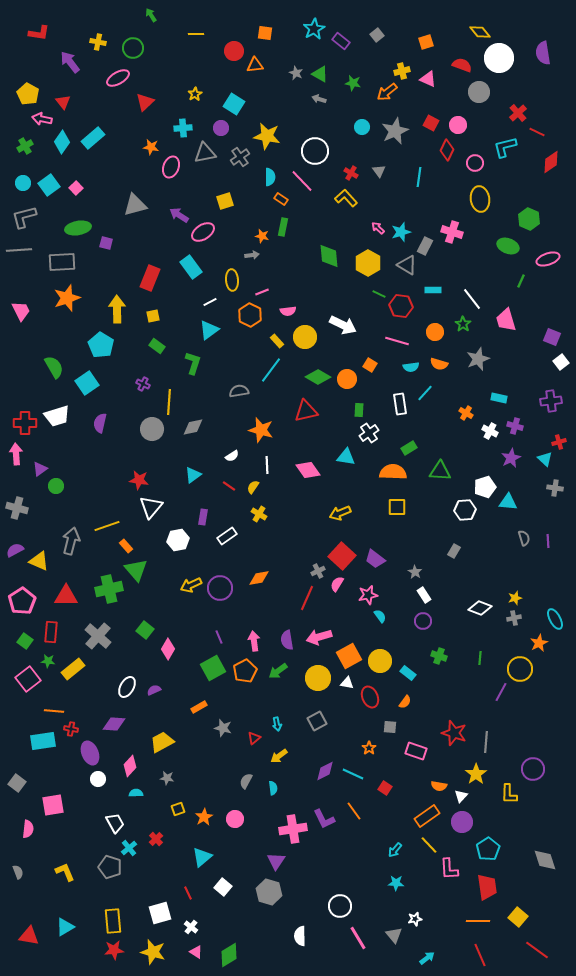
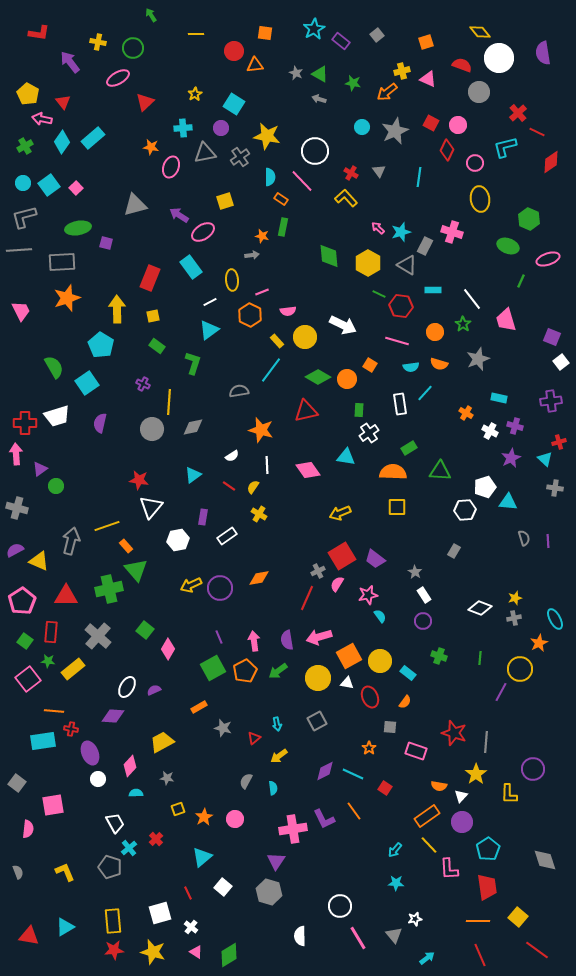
red square at (342, 556): rotated 16 degrees clockwise
purple diamond at (114, 724): moved 1 px left, 8 px up
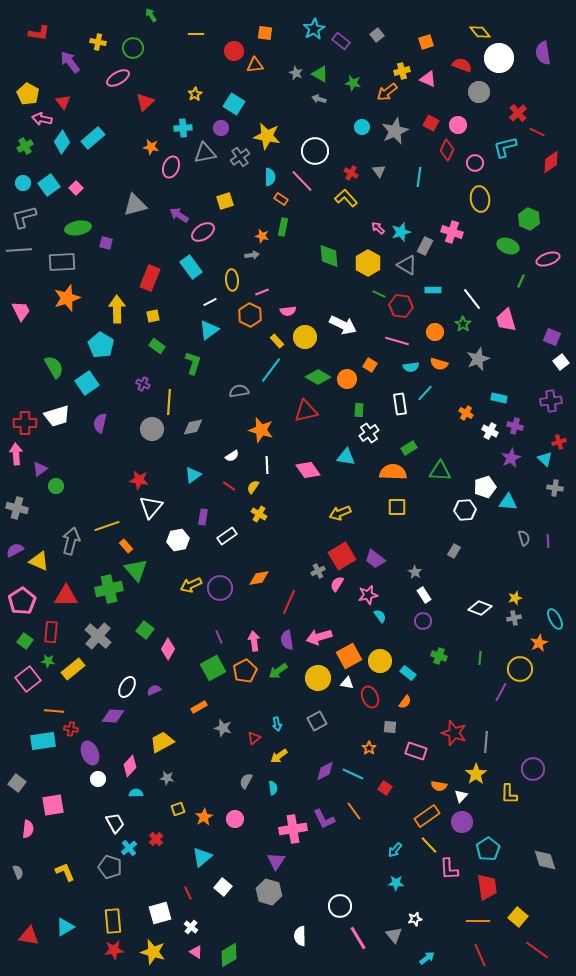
red line at (307, 598): moved 18 px left, 4 px down
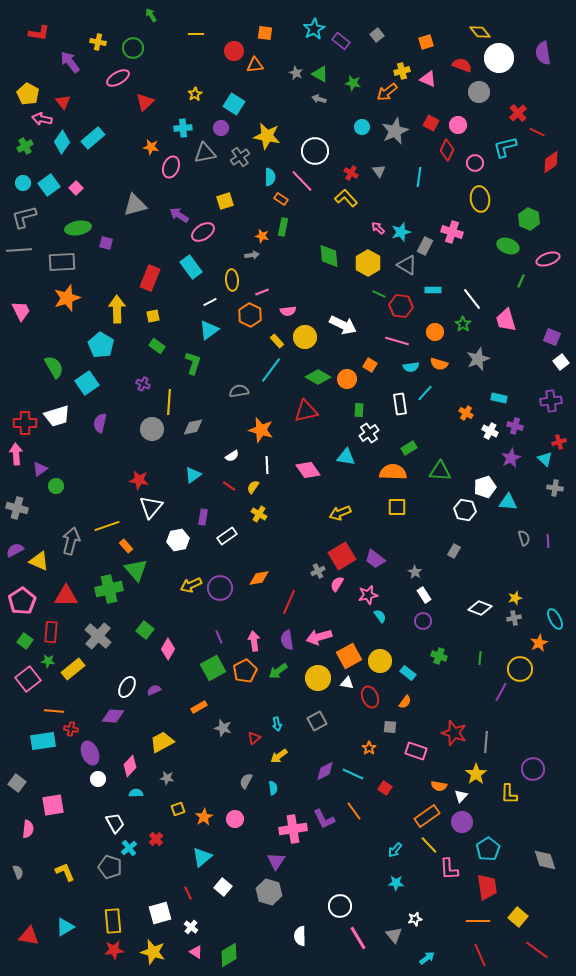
white hexagon at (465, 510): rotated 15 degrees clockwise
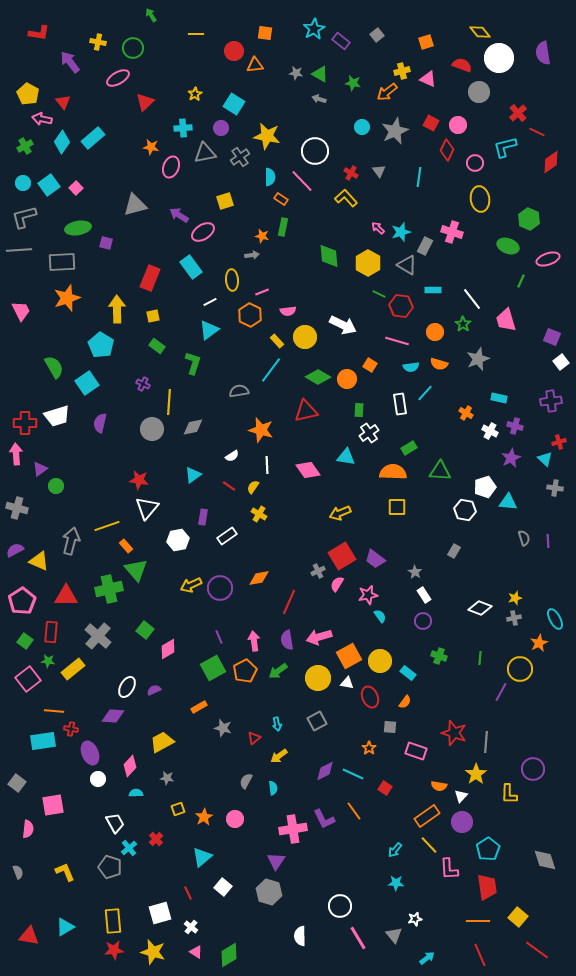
gray star at (296, 73): rotated 16 degrees counterclockwise
white triangle at (151, 507): moved 4 px left, 1 px down
pink diamond at (168, 649): rotated 30 degrees clockwise
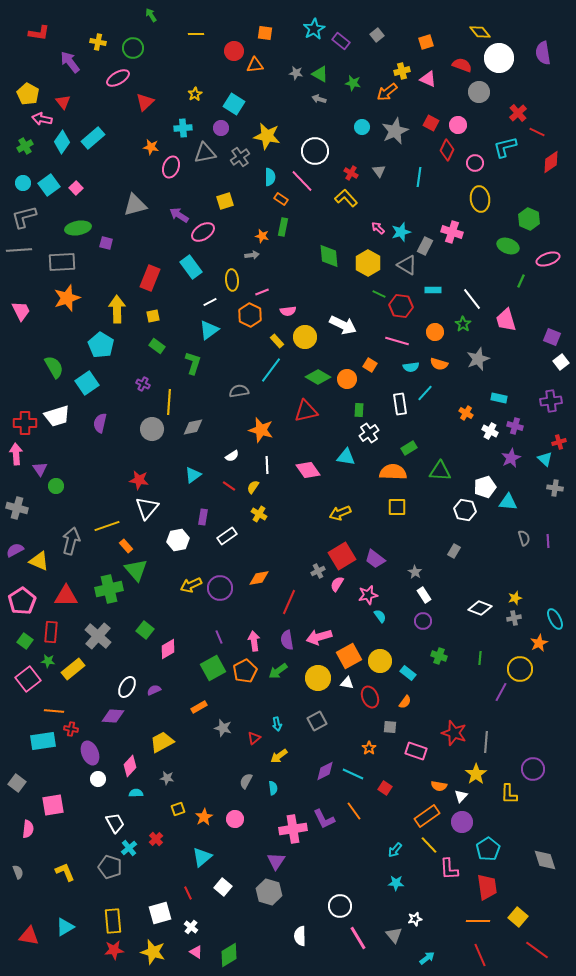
purple triangle at (40, 469): rotated 28 degrees counterclockwise
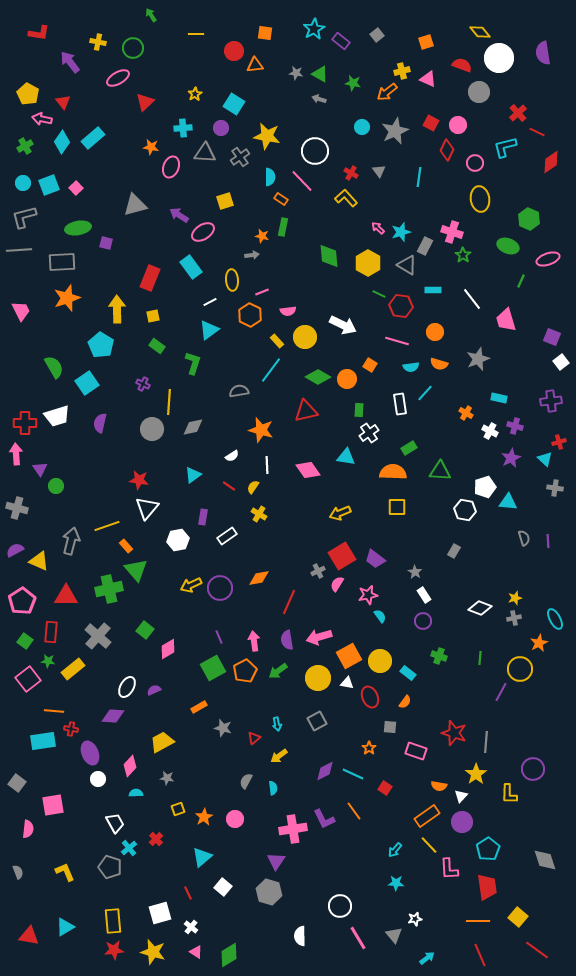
gray triangle at (205, 153): rotated 15 degrees clockwise
cyan square at (49, 185): rotated 15 degrees clockwise
green star at (463, 324): moved 69 px up
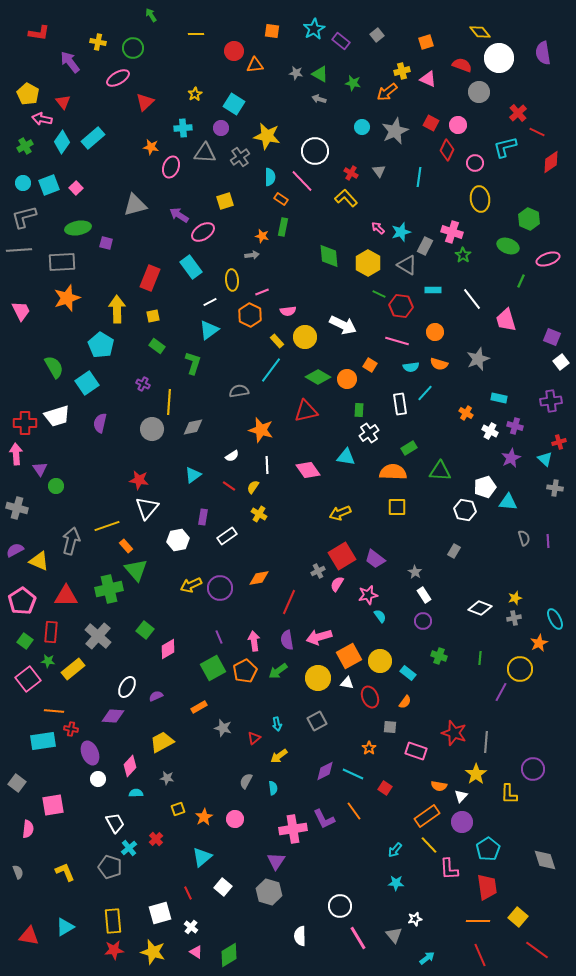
orange square at (265, 33): moved 7 px right, 2 px up
purple semicircle at (154, 690): moved 2 px right, 6 px down
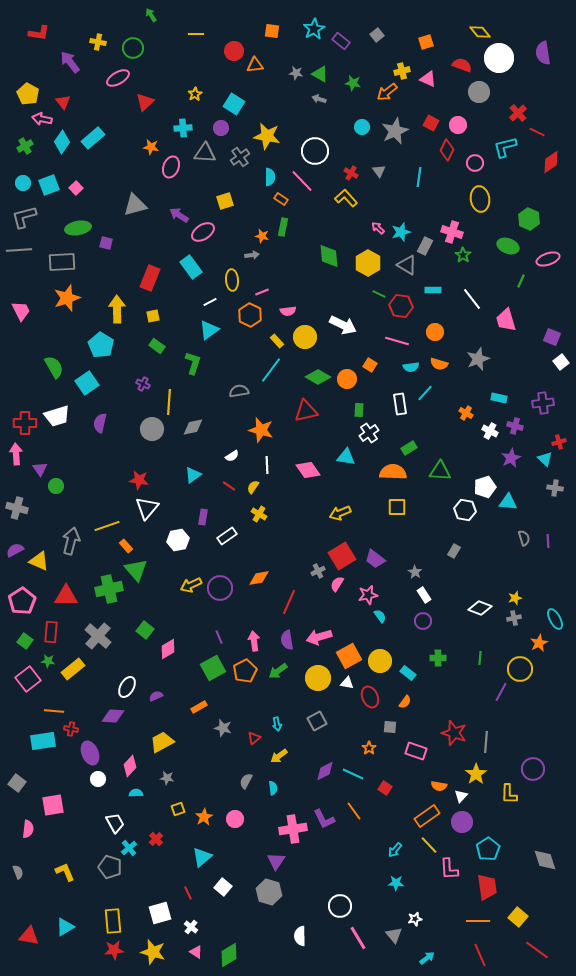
purple cross at (551, 401): moved 8 px left, 2 px down
green cross at (439, 656): moved 1 px left, 2 px down; rotated 21 degrees counterclockwise
